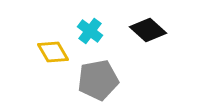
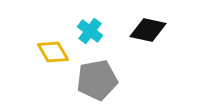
black diamond: rotated 30 degrees counterclockwise
gray pentagon: moved 1 px left
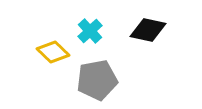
cyan cross: rotated 10 degrees clockwise
yellow diamond: rotated 16 degrees counterclockwise
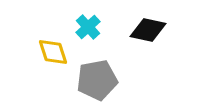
cyan cross: moved 2 px left, 4 px up
yellow diamond: rotated 28 degrees clockwise
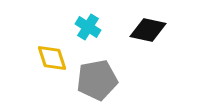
cyan cross: rotated 15 degrees counterclockwise
yellow diamond: moved 1 px left, 6 px down
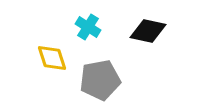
black diamond: moved 1 px down
gray pentagon: moved 3 px right
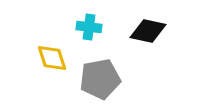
cyan cross: moved 1 px right; rotated 25 degrees counterclockwise
gray pentagon: moved 1 px up
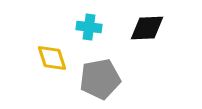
black diamond: moved 1 px left, 3 px up; rotated 15 degrees counterclockwise
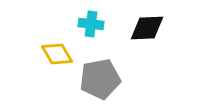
cyan cross: moved 2 px right, 3 px up
yellow diamond: moved 5 px right, 4 px up; rotated 12 degrees counterclockwise
